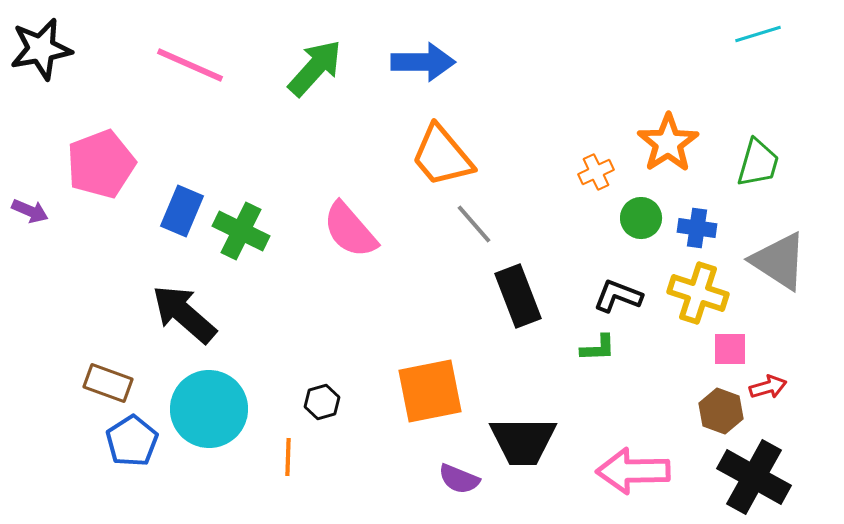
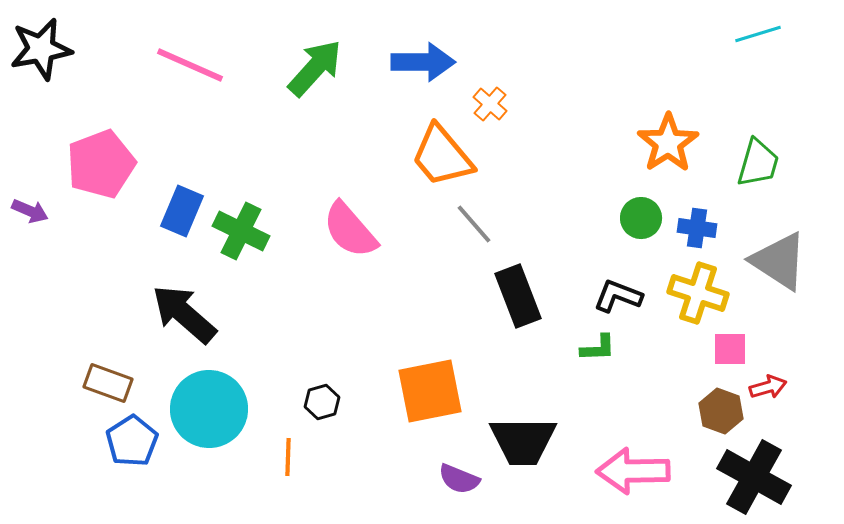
orange cross: moved 106 px left, 68 px up; rotated 24 degrees counterclockwise
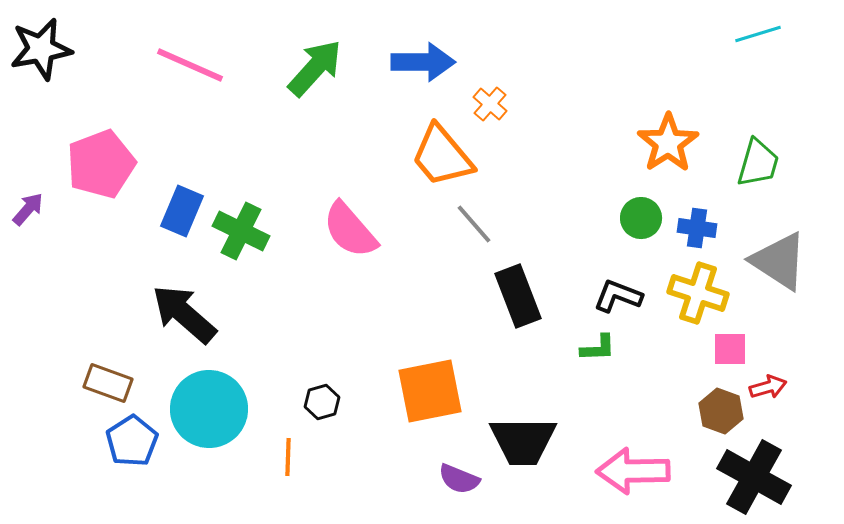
purple arrow: moved 2 px left, 2 px up; rotated 72 degrees counterclockwise
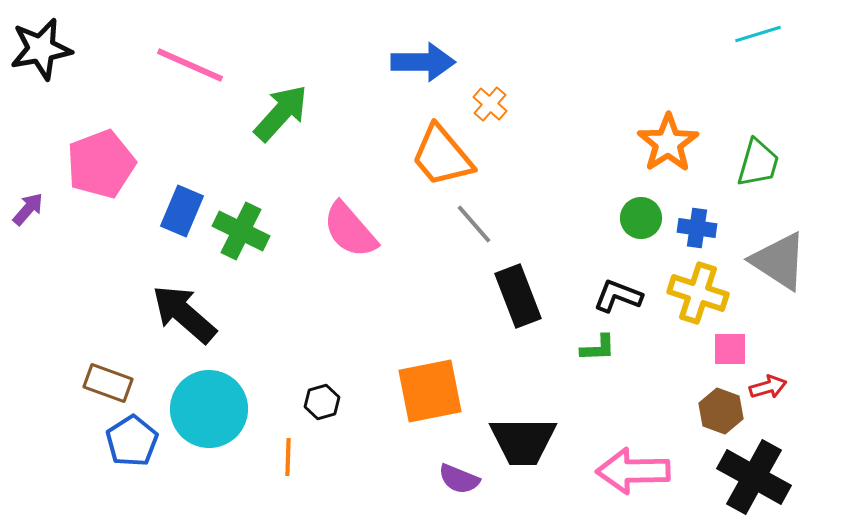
green arrow: moved 34 px left, 45 px down
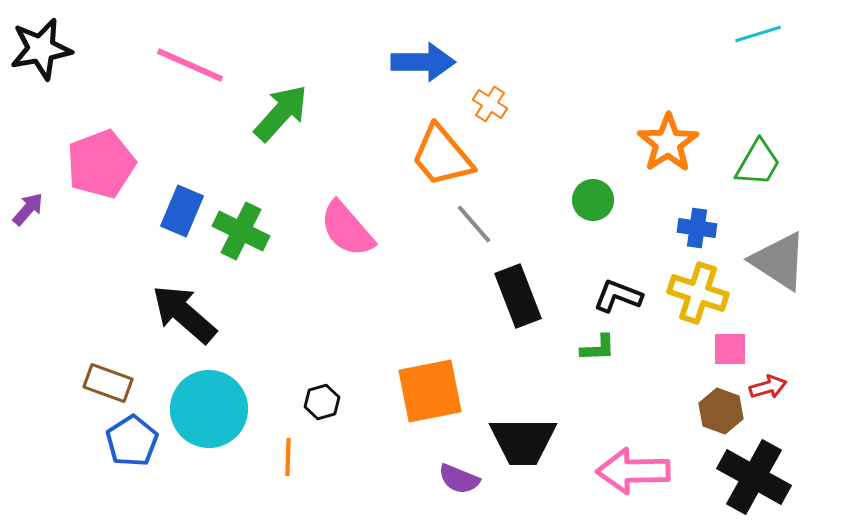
orange cross: rotated 8 degrees counterclockwise
green trapezoid: rotated 14 degrees clockwise
green circle: moved 48 px left, 18 px up
pink semicircle: moved 3 px left, 1 px up
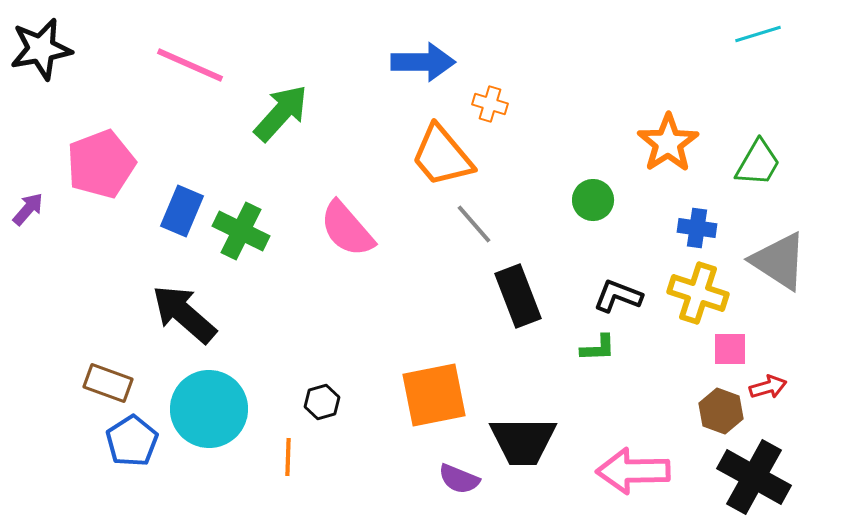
orange cross: rotated 16 degrees counterclockwise
orange square: moved 4 px right, 4 px down
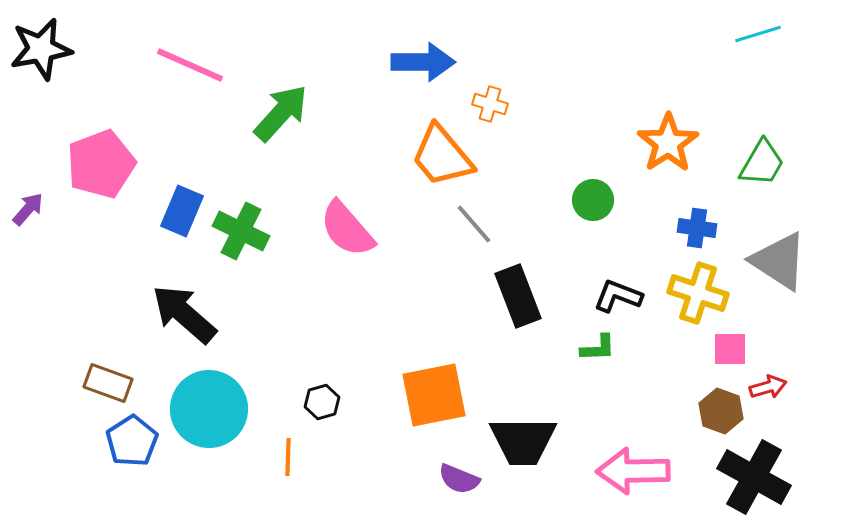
green trapezoid: moved 4 px right
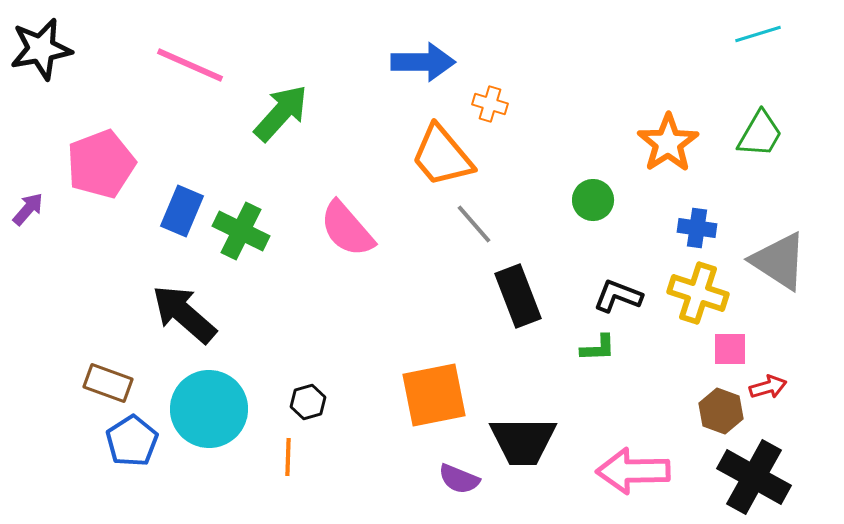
green trapezoid: moved 2 px left, 29 px up
black hexagon: moved 14 px left
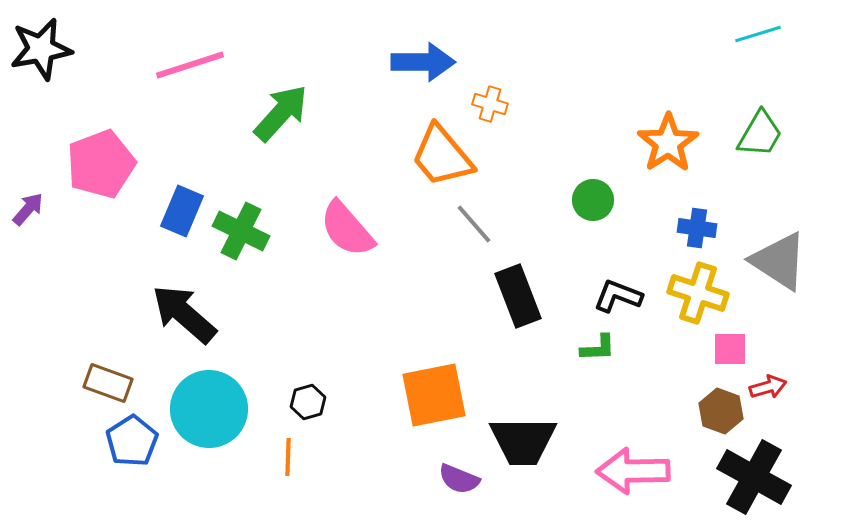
pink line: rotated 42 degrees counterclockwise
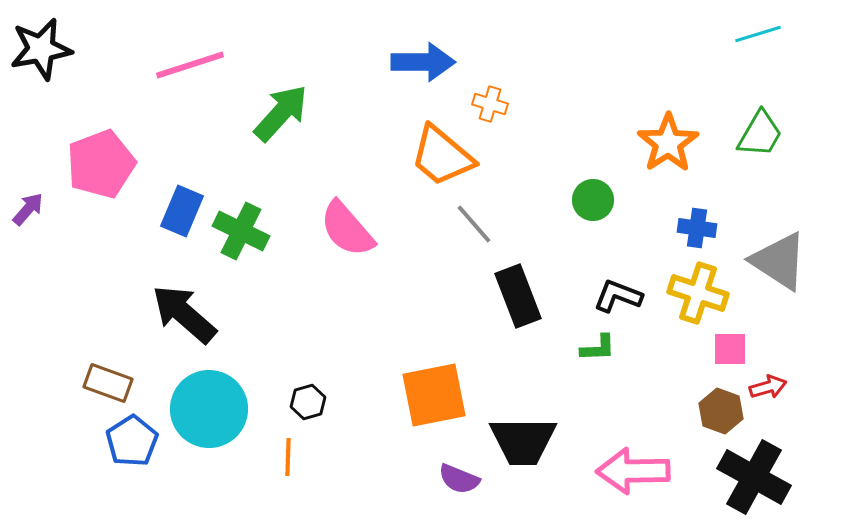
orange trapezoid: rotated 10 degrees counterclockwise
